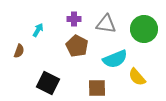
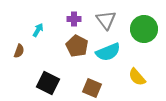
gray triangle: moved 4 px up; rotated 45 degrees clockwise
cyan semicircle: moved 7 px left, 7 px up
brown square: moved 5 px left; rotated 24 degrees clockwise
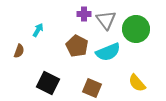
purple cross: moved 10 px right, 5 px up
green circle: moved 8 px left
yellow semicircle: moved 6 px down
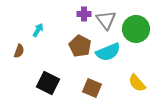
brown pentagon: moved 3 px right
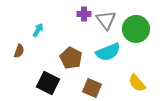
brown pentagon: moved 9 px left, 12 px down
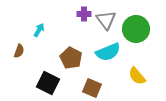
cyan arrow: moved 1 px right
yellow semicircle: moved 7 px up
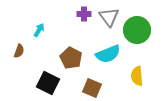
gray triangle: moved 3 px right, 3 px up
green circle: moved 1 px right, 1 px down
cyan semicircle: moved 2 px down
yellow semicircle: rotated 36 degrees clockwise
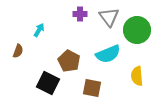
purple cross: moved 4 px left
brown semicircle: moved 1 px left
brown pentagon: moved 2 px left, 3 px down
brown square: rotated 12 degrees counterclockwise
